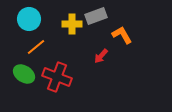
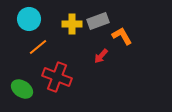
gray rectangle: moved 2 px right, 5 px down
orange L-shape: moved 1 px down
orange line: moved 2 px right
green ellipse: moved 2 px left, 15 px down
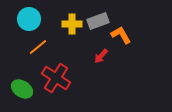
orange L-shape: moved 1 px left, 1 px up
red cross: moved 1 px left, 1 px down; rotated 12 degrees clockwise
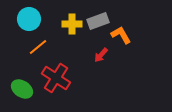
red arrow: moved 1 px up
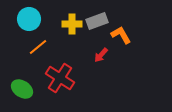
gray rectangle: moved 1 px left
red cross: moved 4 px right
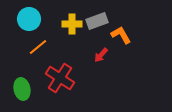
green ellipse: rotated 45 degrees clockwise
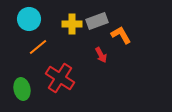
red arrow: rotated 70 degrees counterclockwise
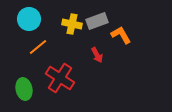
yellow cross: rotated 12 degrees clockwise
red arrow: moved 4 px left
green ellipse: moved 2 px right
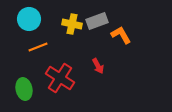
orange line: rotated 18 degrees clockwise
red arrow: moved 1 px right, 11 px down
